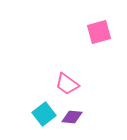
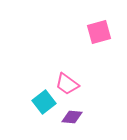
cyan square: moved 12 px up
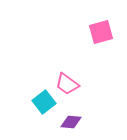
pink square: moved 2 px right
purple diamond: moved 1 px left, 5 px down
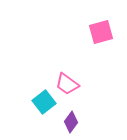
purple diamond: rotated 60 degrees counterclockwise
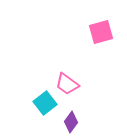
cyan square: moved 1 px right, 1 px down
